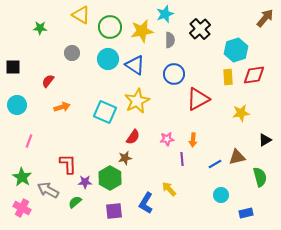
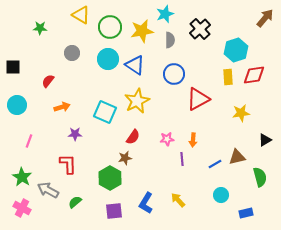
purple star at (85, 182): moved 10 px left, 48 px up
yellow arrow at (169, 189): moved 9 px right, 11 px down
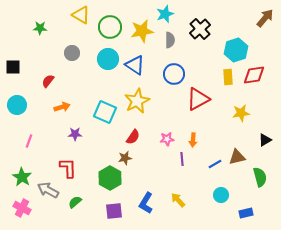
red L-shape at (68, 164): moved 4 px down
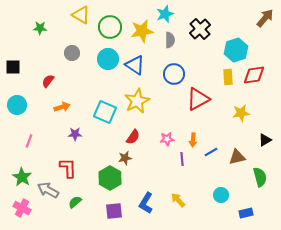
blue line at (215, 164): moved 4 px left, 12 px up
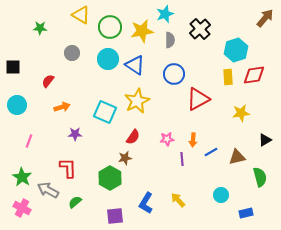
purple square at (114, 211): moved 1 px right, 5 px down
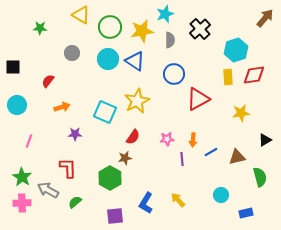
blue triangle at (135, 65): moved 4 px up
pink cross at (22, 208): moved 5 px up; rotated 30 degrees counterclockwise
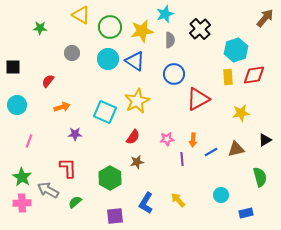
brown triangle at (237, 157): moved 1 px left, 8 px up
brown star at (125, 158): moved 12 px right, 4 px down
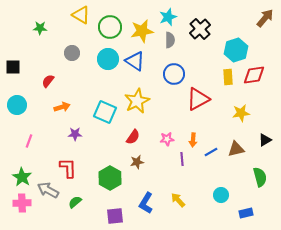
cyan star at (165, 14): moved 3 px right, 3 px down
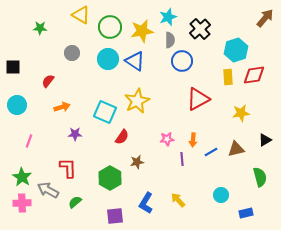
blue circle at (174, 74): moved 8 px right, 13 px up
red semicircle at (133, 137): moved 11 px left
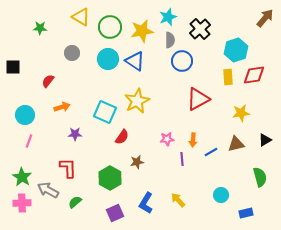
yellow triangle at (81, 15): moved 2 px down
cyan circle at (17, 105): moved 8 px right, 10 px down
brown triangle at (236, 149): moved 5 px up
purple square at (115, 216): moved 3 px up; rotated 18 degrees counterclockwise
